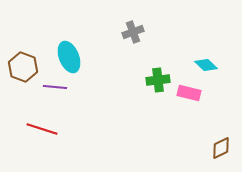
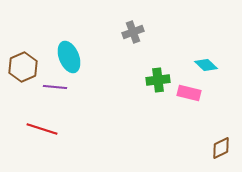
brown hexagon: rotated 16 degrees clockwise
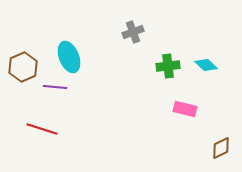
green cross: moved 10 px right, 14 px up
pink rectangle: moved 4 px left, 16 px down
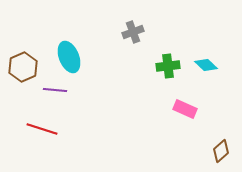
purple line: moved 3 px down
pink rectangle: rotated 10 degrees clockwise
brown diamond: moved 3 px down; rotated 15 degrees counterclockwise
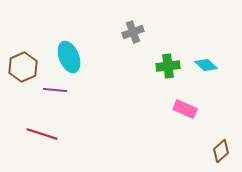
red line: moved 5 px down
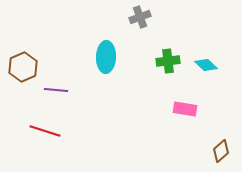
gray cross: moved 7 px right, 15 px up
cyan ellipse: moved 37 px right; rotated 24 degrees clockwise
green cross: moved 5 px up
purple line: moved 1 px right
pink rectangle: rotated 15 degrees counterclockwise
red line: moved 3 px right, 3 px up
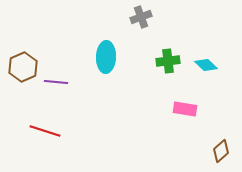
gray cross: moved 1 px right
purple line: moved 8 px up
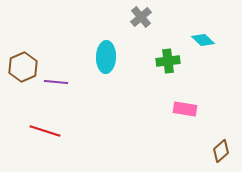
gray cross: rotated 20 degrees counterclockwise
cyan diamond: moved 3 px left, 25 px up
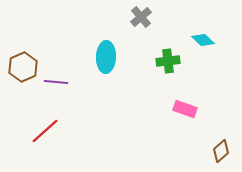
pink rectangle: rotated 10 degrees clockwise
red line: rotated 60 degrees counterclockwise
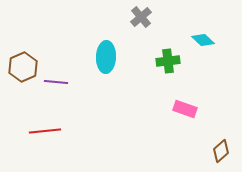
red line: rotated 36 degrees clockwise
